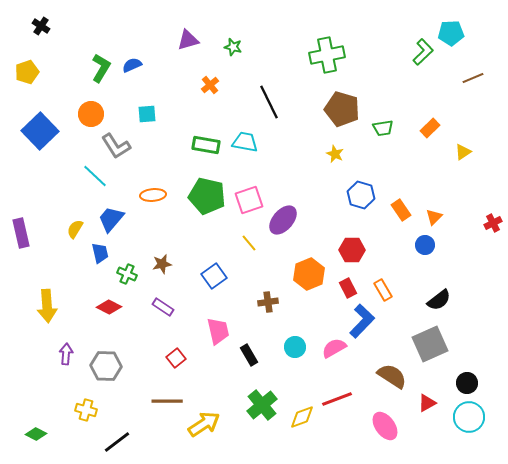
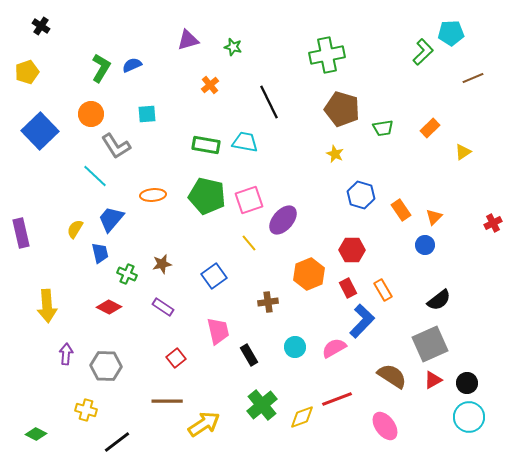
red triangle at (427, 403): moved 6 px right, 23 px up
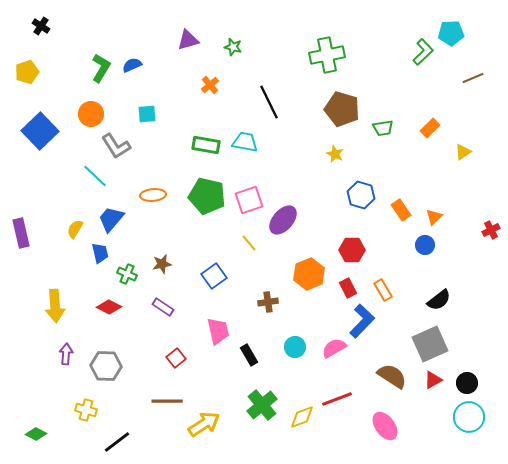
red cross at (493, 223): moved 2 px left, 7 px down
yellow arrow at (47, 306): moved 8 px right
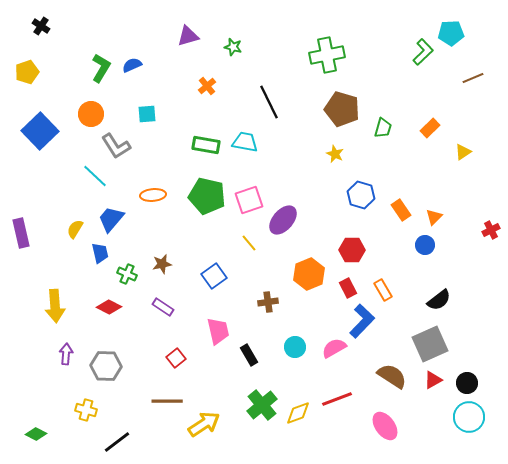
purple triangle at (188, 40): moved 4 px up
orange cross at (210, 85): moved 3 px left, 1 px down
green trapezoid at (383, 128): rotated 65 degrees counterclockwise
yellow diamond at (302, 417): moved 4 px left, 4 px up
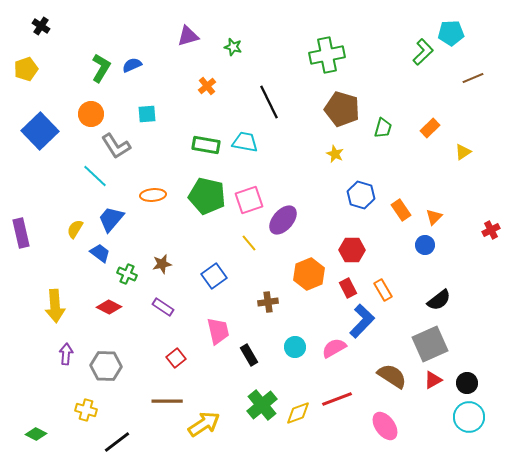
yellow pentagon at (27, 72): moved 1 px left, 3 px up
blue trapezoid at (100, 253): rotated 40 degrees counterclockwise
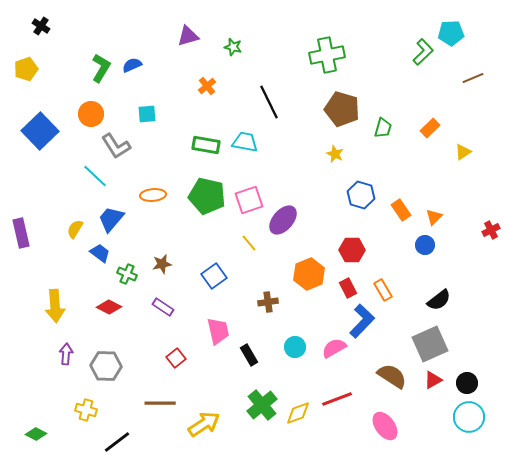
brown line at (167, 401): moved 7 px left, 2 px down
